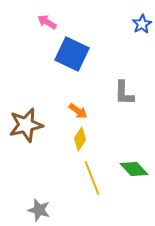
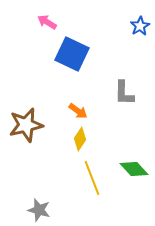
blue star: moved 2 px left, 2 px down
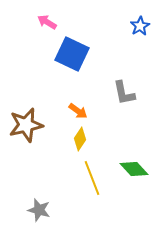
gray L-shape: rotated 12 degrees counterclockwise
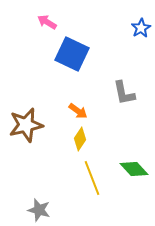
blue star: moved 1 px right, 2 px down
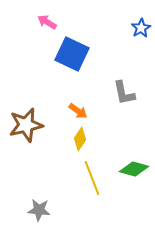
green diamond: rotated 32 degrees counterclockwise
gray star: rotated 10 degrees counterclockwise
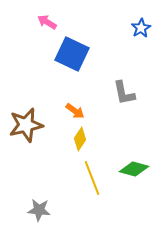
orange arrow: moved 3 px left
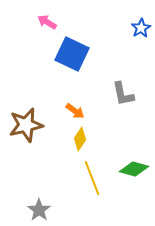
gray L-shape: moved 1 px left, 1 px down
gray star: rotated 30 degrees clockwise
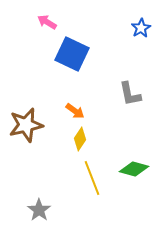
gray L-shape: moved 7 px right
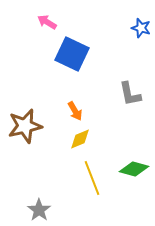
blue star: rotated 24 degrees counterclockwise
orange arrow: rotated 24 degrees clockwise
brown star: moved 1 px left, 1 px down
yellow diamond: rotated 35 degrees clockwise
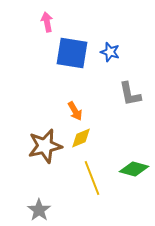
pink arrow: rotated 48 degrees clockwise
blue star: moved 31 px left, 24 px down
blue square: moved 1 px up; rotated 16 degrees counterclockwise
brown star: moved 20 px right, 20 px down
yellow diamond: moved 1 px right, 1 px up
